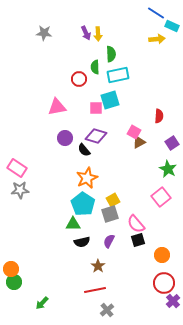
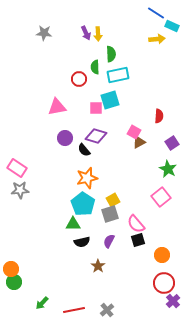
orange star at (87, 178): rotated 10 degrees clockwise
red line at (95, 290): moved 21 px left, 20 px down
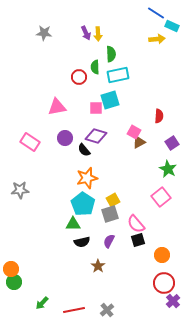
red circle at (79, 79): moved 2 px up
pink rectangle at (17, 168): moved 13 px right, 26 px up
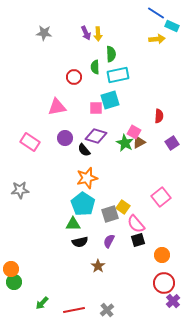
red circle at (79, 77): moved 5 px left
green star at (168, 169): moved 43 px left, 26 px up
yellow square at (113, 200): moved 10 px right, 7 px down; rotated 24 degrees counterclockwise
black semicircle at (82, 242): moved 2 px left
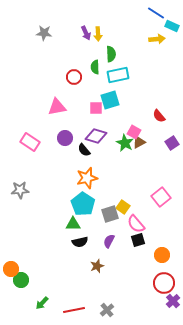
red semicircle at (159, 116): rotated 136 degrees clockwise
brown star at (98, 266): moved 1 px left; rotated 16 degrees clockwise
green circle at (14, 282): moved 7 px right, 2 px up
